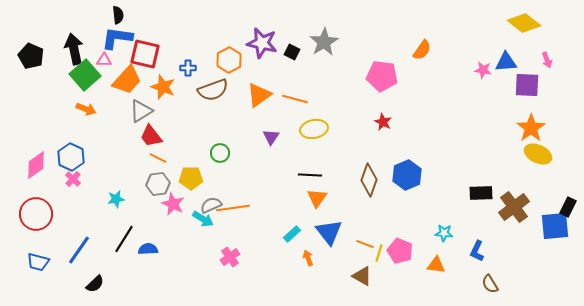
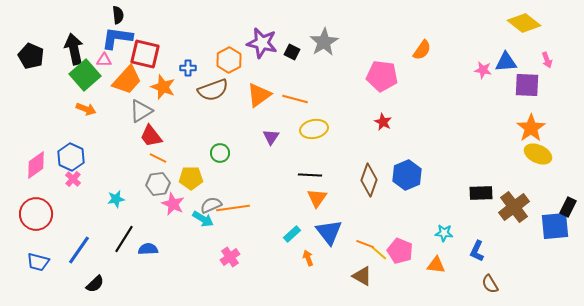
yellow line at (379, 253): rotated 66 degrees counterclockwise
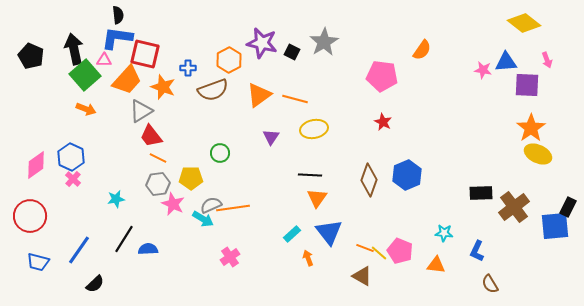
red circle at (36, 214): moved 6 px left, 2 px down
orange line at (365, 244): moved 4 px down
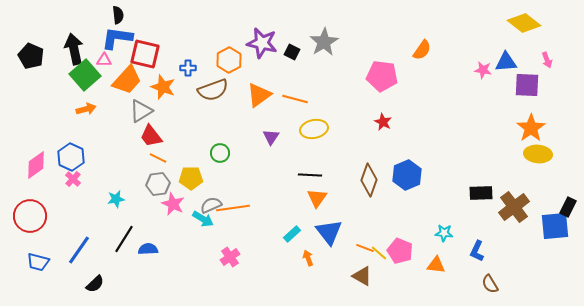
orange arrow at (86, 109): rotated 36 degrees counterclockwise
yellow ellipse at (538, 154): rotated 20 degrees counterclockwise
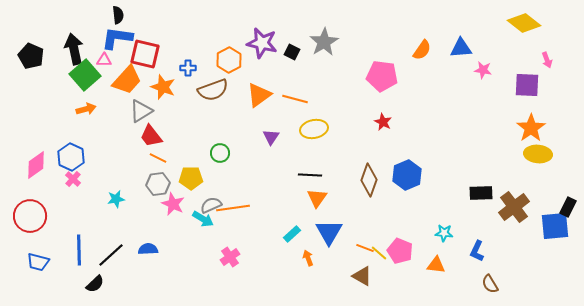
blue triangle at (506, 62): moved 45 px left, 14 px up
blue triangle at (329, 232): rotated 8 degrees clockwise
black line at (124, 239): moved 13 px left, 16 px down; rotated 16 degrees clockwise
blue line at (79, 250): rotated 36 degrees counterclockwise
